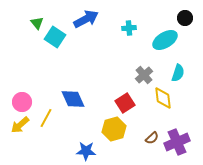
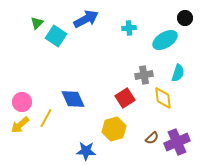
green triangle: rotated 24 degrees clockwise
cyan square: moved 1 px right, 1 px up
gray cross: rotated 30 degrees clockwise
red square: moved 5 px up
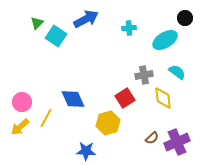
cyan semicircle: moved 1 px left, 1 px up; rotated 72 degrees counterclockwise
yellow arrow: moved 2 px down
yellow hexagon: moved 6 px left, 6 px up
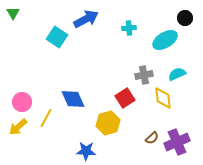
green triangle: moved 24 px left, 10 px up; rotated 16 degrees counterclockwise
cyan square: moved 1 px right, 1 px down
cyan semicircle: moved 2 px down; rotated 60 degrees counterclockwise
yellow arrow: moved 2 px left
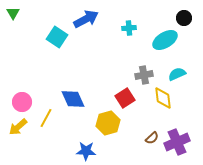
black circle: moved 1 px left
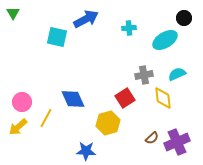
cyan square: rotated 20 degrees counterclockwise
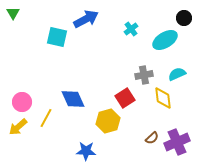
cyan cross: moved 2 px right, 1 px down; rotated 32 degrees counterclockwise
yellow hexagon: moved 2 px up
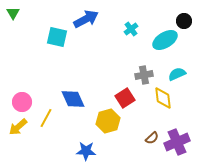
black circle: moved 3 px down
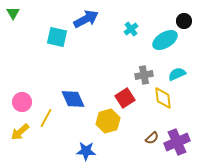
yellow arrow: moved 2 px right, 5 px down
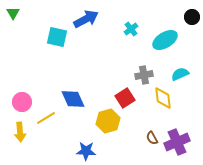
black circle: moved 8 px right, 4 px up
cyan semicircle: moved 3 px right
yellow line: rotated 30 degrees clockwise
yellow arrow: rotated 54 degrees counterclockwise
brown semicircle: rotated 104 degrees clockwise
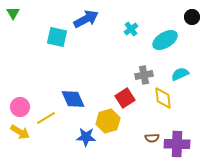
pink circle: moved 2 px left, 5 px down
yellow arrow: rotated 54 degrees counterclockwise
brown semicircle: rotated 64 degrees counterclockwise
purple cross: moved 2 px down; rotated 25 degrees clockwise
blue star: moved 14 px up
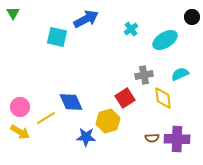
blue diamond: moved 2 px left, 3 px down
purple cross: moved 5 px up
